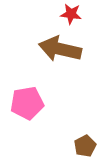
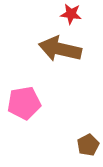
pink pentagon: moved 3 px left
brown pentagon: moved 3 px right, 1 px up
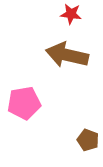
brown arrow: moved 7 px right, 6 px down
brown pentagon: moved 5 px up; rotated 25 degrees counterclockwise
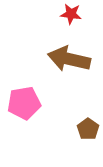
brown arrow: moved 2 px right, 4 px down
brown pentagon: moved 11 px up; rotated 15 degrees clockwise
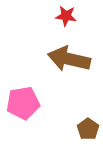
red star: moved 5 px left, 2 px down
pink pentagon: moved 1 px left
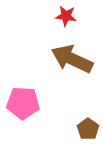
brown arrow: moved 3 px right; rotated 12 degrees clockwise
pink pentagon: rotated 12 degrees clockwise
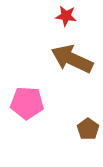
pink pentagon: moved 4 px right
